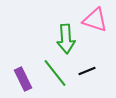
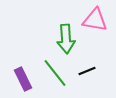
pink triangle: rotated 8 degrees counterclockwise
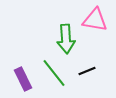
green line: moved 1 px left
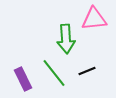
pink triangle: moved 1 px left, 1 px up; rotated 16 degrees counterclockwise
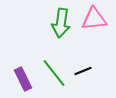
green arrow: moved 5 px left, 16 px up; rotated 12 degrees clockwise
black line: moved 4 px left
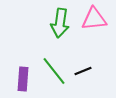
green arrow: moved 1 px left
green line: moved 2 px up
purple rectangle: rotated 30 degrees clockwise
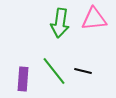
black line: rotated 36 degrees clockwise
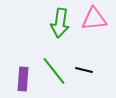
black line: moved 1 px right, 1 px up
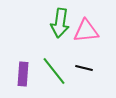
pink triangle: moved 8 px left, 12 px down
black line: moved 2 px up
purple rectangle: moved 5 px up
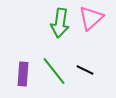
pink triangle: moved 5 px right, 13 px up; rotated 36 degrees counterclockwise
black line: moved 1 px right, 2 px down; rotated 12 degrees clockwise
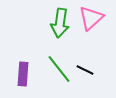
green line: moved 5 px right, 2 px up
